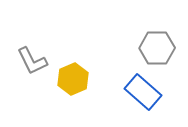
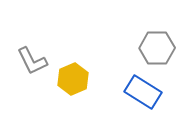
blue rectangle: rotated 9 degrees counterclockwise
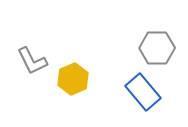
blue rectangle: rotated 18 degrees clockwise
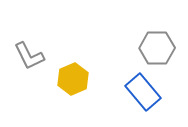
gray L-shape: moved 3 px left, 5 px up
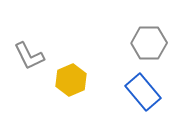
gray hexagon: moved 8 px left, 5 px up
yellow hexagon: moved 2 px left, 1 px down
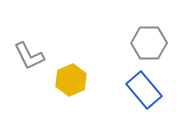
blue rectangle: moved 1 px right, 2 px up
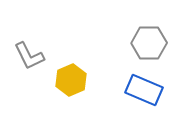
blue rectangle: rotated 27 degrees counterclockwise
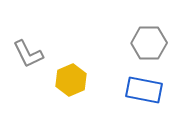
gray L-shape: moved 1 px left, 2 px up
blue rectangle: rotated 12 degrees counterclockwise
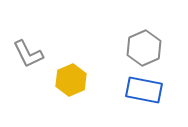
gray hexagon: moved 5 px left, 5 px down; rotated 24 degrees counterclockwise
